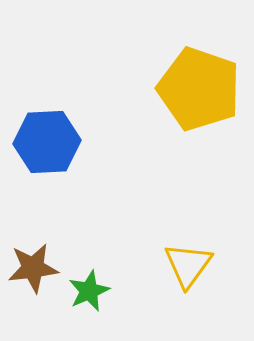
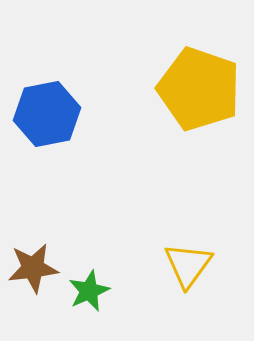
blue hexagon: moved 28 px up; rotated 8 degrees counterclockwise
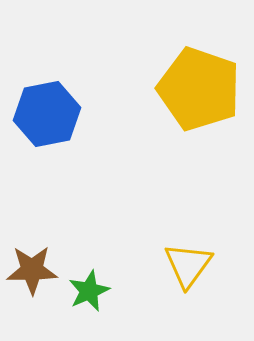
brown star: moved 1 px left, 2 px down; rotated 6 degrees clockwise
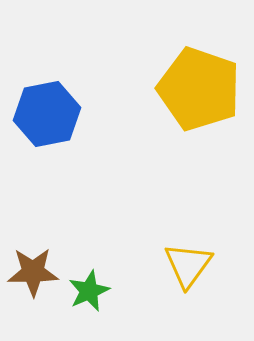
brown star: moved 1 px right, 2 px down
